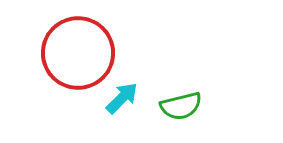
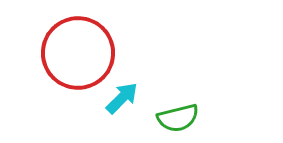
green semicircle: moved 3 px left, 12 px down
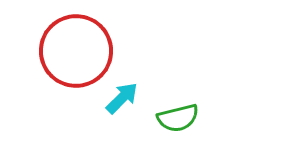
red circle: moved 2 px left, 2 px up
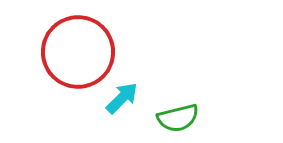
red circle: moved 2 px right, 1 px down
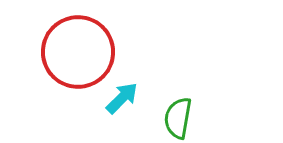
green semicircle: rotated 114 degrees clockwise
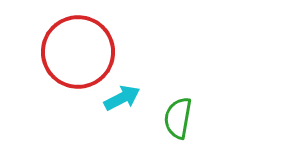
cyan arrow: rotated 18 degrees clockwise
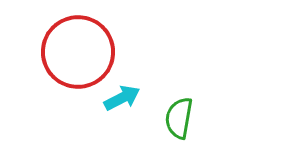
green semicircle: moved 1 px right
